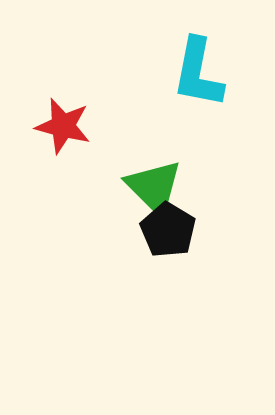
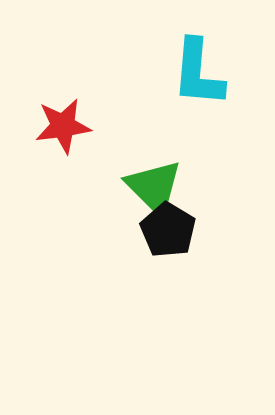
cyan L-shape: rotated 6 degrees counterclockwise
red star: rotated 22 degrees counterclockwise
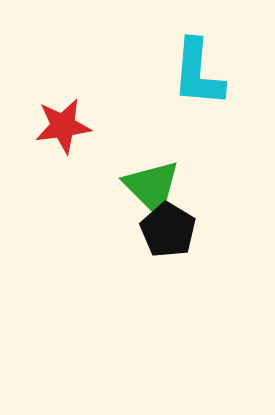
green triangle: moved 2 px left
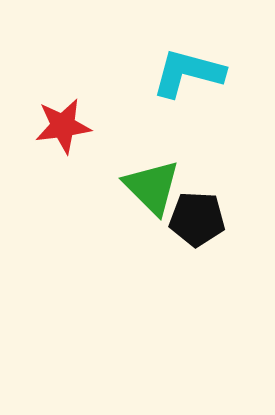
cyan L-shape: moved 10 px left; rotated 100 degrees clockwise
black pentagon: moved 29 px right, 11 px up; rotated 28 degrees counterclockwise
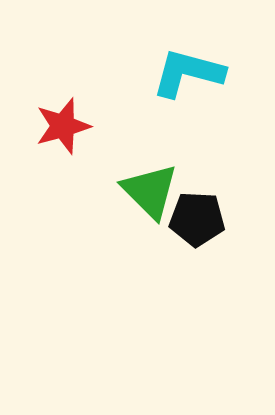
red star: rotated 8 degrees counterclockwise
green triangle: moved 2 px left, 4 px down
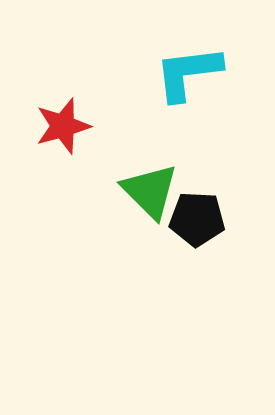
cyan L-shape: rotated 22 degrees counterclockwise
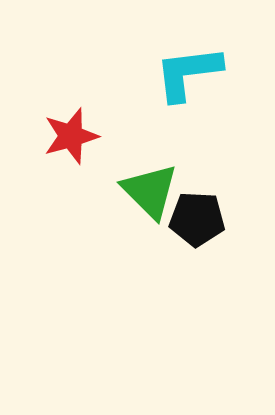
red star: moved 8 px right, 10 px down
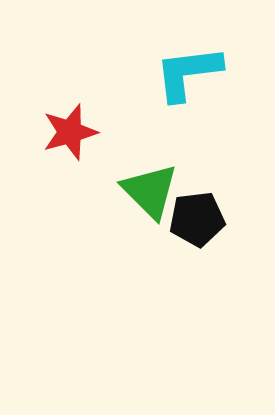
red star: moved 1 px left, 4 px up
black pentagon: rotated 10 degrees counterclockwise
